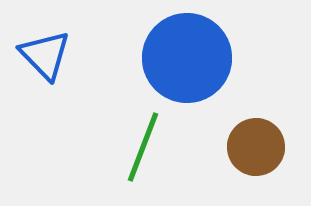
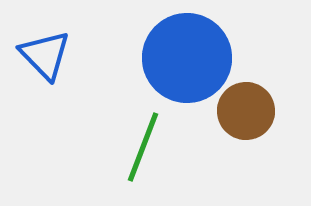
brown circle: moved 10 px left, 36 px up
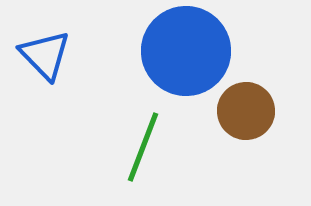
blue circle: moved 1 px left, 7 px up
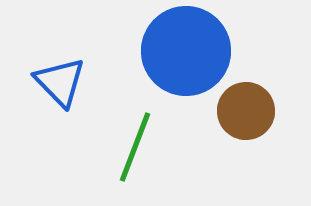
blue triangle: moved 15 px right, 27 px down
green line: moved 8 px left
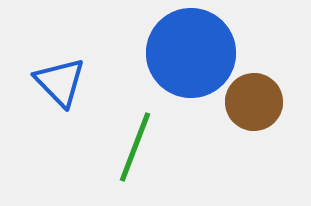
blue circle: moved 5 px right, 2 px down
brown circle: moved 8 px right, 9 px up
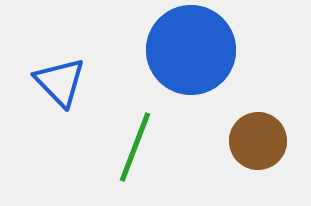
blue circle: moved 3 px up
brown circle: moved 4 px right, 39 px down
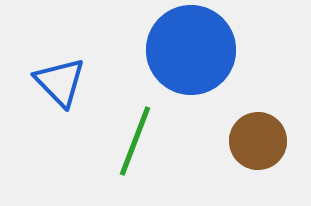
green line: moved 6 px up
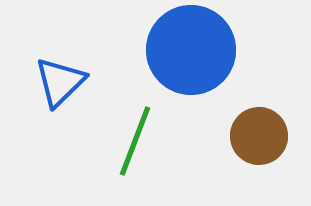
blue triangle: rotated 30 degrees clockwise
brown circle: moved 1 px right, 5 px up
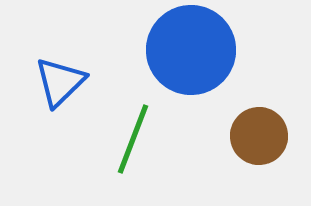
green line: moved 2 px left, 2 px up
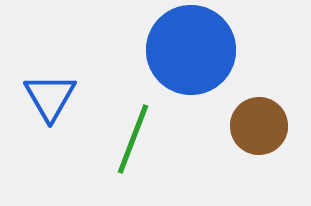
blue triangle: moved 10 px left, 15 px down; rotated 16 degrees counterclockwise
brown circle: moved 10 px up
